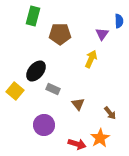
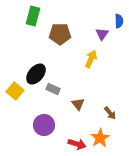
black ellipse: moved 3 px down
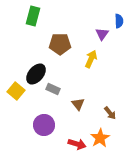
brown pentagon: moved 10 px down
yellow square: moved 1 px right
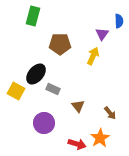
yellow arrow: moved 2 px right, 3 px up
yellow square: rotated 12 degrees counterclockwise
brown triangle: moved 2 px down
purple circle: moved 2 px up
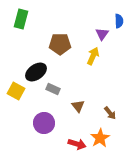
green rectangle: moved 12 px left, 3 px down
black ellipse: moved 2 px up; rotated 15 degrees clockwise
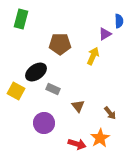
purple triangle: moved 3 px right; rotated 24 degrees clockwise
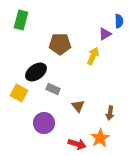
green rectangle: moved 1 px down
yellow square: moved 3 px right, 2 px down
brown arrow: rotated 48 degrees clockwise
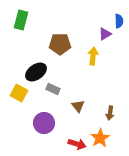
yellow arrow: rotated 18 degrees counterclockwise
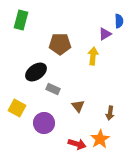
yellow square: moved 2 px left, 15 px down
orange star: moved 1 px down
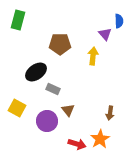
green rectangle: moved 3 px left
purple triangle: rotated 40 degrees counterclockwise
brown triangle: moved 10 px left, 4 px down
purple circle: moved 3 px right, 2 px up
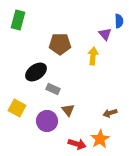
brown arrow: rotated 64 degrees clockwise
